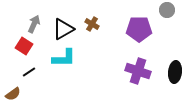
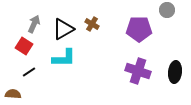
brown semicircle: rotated 140 degrees counterclockwise
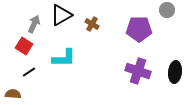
black triangle: moved 2 px left, 14 px up
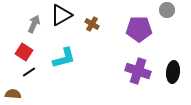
red square: moved 6 px down
cyan L-shape: rotated 15 degrees counterclockwise
black ellipse: moved 2 px left
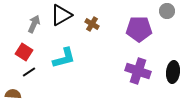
gray circle: moved 1 px down
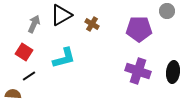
black line: moved 4 px down
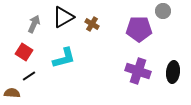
gray circle: moved 4 px left
black triangle: moved 2 px right, 2 px down
brown semicircle: moved 1 px left, 1 px up
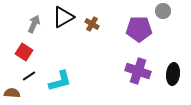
cyan L-shape: moved 4 px left, 23 px down
black ellipse: moved 2 px down
